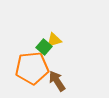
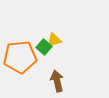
orange pentagon: moved 12 px left, 11 px up
brown arrow: rotated 20 degrees clockwise
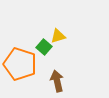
yellow triangle: moved 4 px right, 4 px up
orange pentagon: moved 7 px down; rotated 24 degrees clockwise
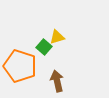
yellow triangle: moved 1 px left, 1 px down
orange pentagon: moved 2 px down
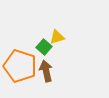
brown arrow: moved 11 px left, 10 px up
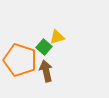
orange pentagon: moved 6 px up
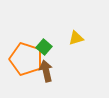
yellow triangle: moved 19 px right, 1 px down
orange pentagon: moved 6 px right, 1 px up
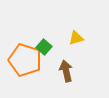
orange pentagon: moved 1 px left, 1 px down
brown arrow: moved 20 px right
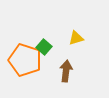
brown arrow: rotated 20 degrees clockwise
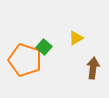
yellow triangle: rotated 14 degrees counterclockwise
brown arrow: moved 27 px right, 3 px up
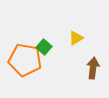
orange pentagon: rotated 8 degrees counterclockwise
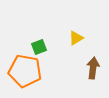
green square: moved 5 px left; rotated 28 degrees clockwise
orange pentagon: moved 11 px down
